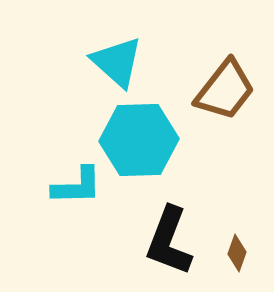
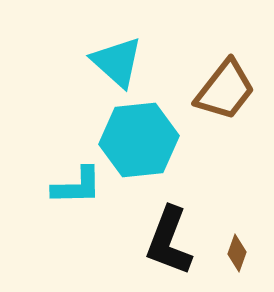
cyan hexagon: rotated 4 degrees counterclockwise
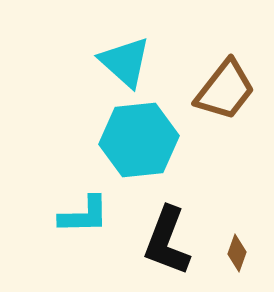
cyan triangle: moved 8 px right
cyan L-shape: moved 7 px right, 29 px down
black L-shape: moved 2 px left
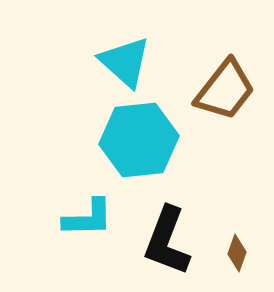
cyan L-shape: moved 4 px right, 3 px down
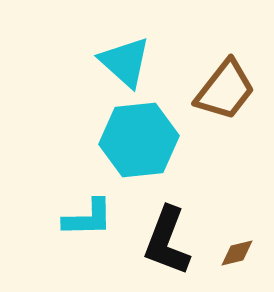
brown diamond: rotated 57 degrees clockwise
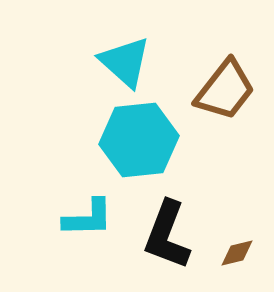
black L-shape: moved 6 px up
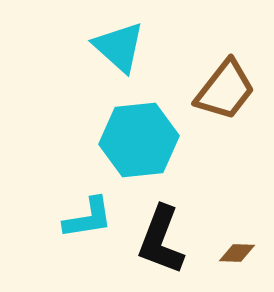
cyan triangle: moved 6 px left, 15 px up
cyan L-shape: rotated 8 degrees counterclockwise
black L-shape: moved 6 px left, 5 px down
brown diamond: rotated 15 degrees clockwise
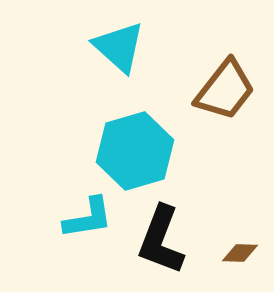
cyan hexagon: moved 4 px left, 11 px down; rotated 10 degrees counterclockwise
brown diamond: moved 3 px right
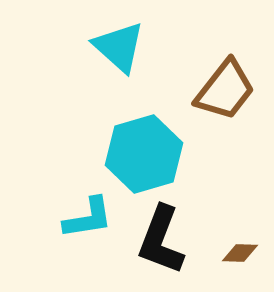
cyan hexagon: moved 9 px right, 3 px down
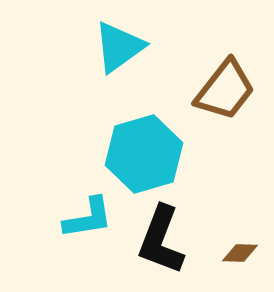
cyan triangle: rotated 42 degrees clockwise
